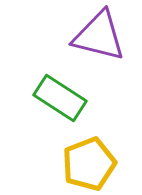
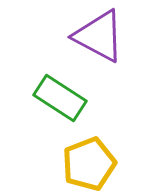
purple triangle: rotated 14 degrees clockwise
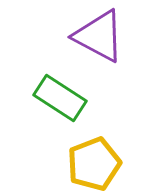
yellow pentagon: moved 5 px right
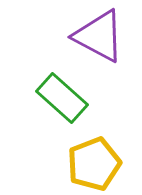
green rectangle: moved 2 px right; rotated 9 degrees clockwise
